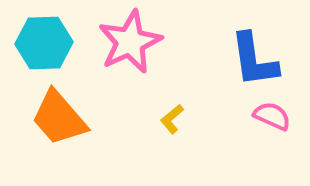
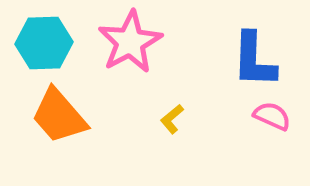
pink star: rotated 4 degrees counterclockwise
blue L-shape: rotated 10 degrees clockwise
orange trapezoid: moved 2 px up
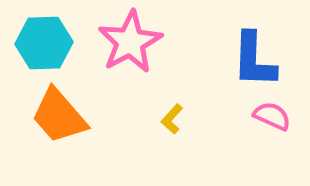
yellow L-shape: rotated 8 degrees counterclockwise
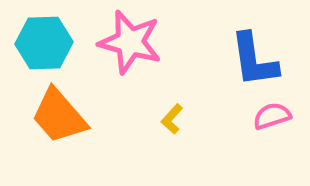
pink star: rotated 28 degrees counterclockwise
blue L-shape: rotated 10 degrees counterclockwise
pink semicircle: rotated 42 degrees counterclockwise
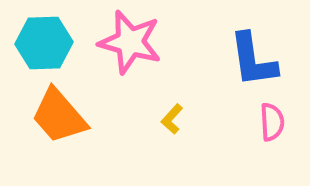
blue L-shape: moved 1 px left
pink semicircle: moved 6 px down; rotated 105 degrees clockwise
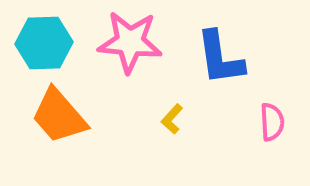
pink star: rotated 10 degrees counterclockwise
blue L-shape: moved 33 px left, 2 px up
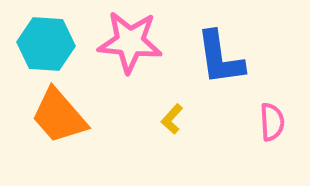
cyan hexagon: moved 2 px right, 1 px down; rotated 6 degrees clockwise
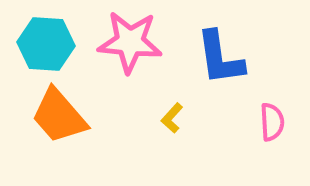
yellow L-shape: moved 1 px up
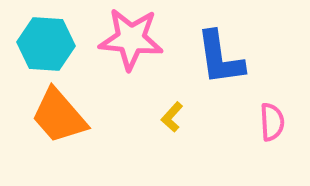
pink star: moved 1 px right, 3 px up
yellow L-shape: moved 1 px up
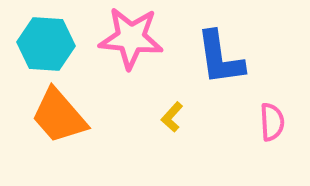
pink star: moved 1 px up
